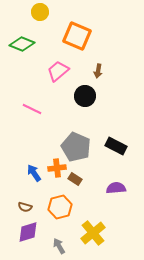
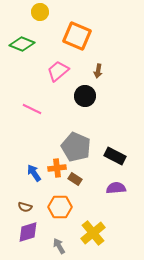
black rectangle: moved 1 px left, 10 px down
orange hexagon: rotated 15 degrees clockwise
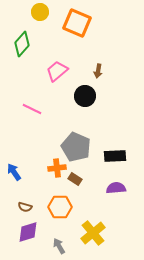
orange square: moved 13 px up
green diamond: rotated 70 degrees counterclockwise
pink trapezoid: moved 1 px left
black rectangle: rotated 30 degrees counterclockwise
blue arrow: moved 20 px left, 1 px up
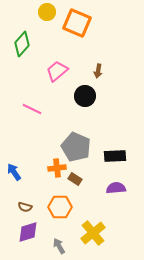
yellow circle: moved 7 px right
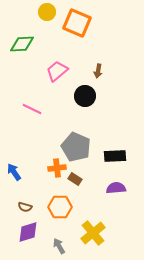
green diamond: rotated 45 degrees clockwise
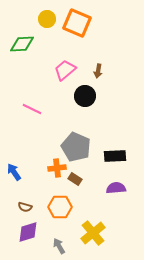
yellow circle: moved 7 px down
pink trapezoid: moved 8 px right, 1 px up
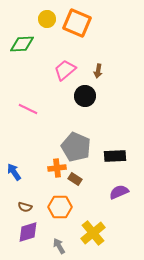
pink line: moved 4 px left
purple semicircle: moved 3 px right, 4 px down; rotated 18 degrees counterclockwise
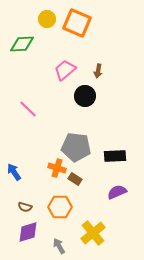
pink line: rotated 18 degrees clockwise
gray pentagon: rotated 16 degrees counterclockwise
orange cross: rotated 24 degrees clockwise
purple semicircle: moved 2 px left
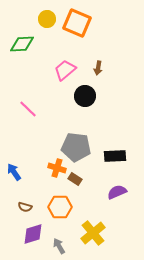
brown arrow: moved 3 px up
purple diamond: moved 5 px right, 2 px down
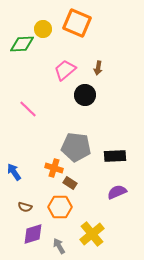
yellow circle: moved 4 px left, 10 px down
black circle: moved 1 px up
orange cross: moved 3 px left
brown rectangle: moved 5 px left, 4 px down
yellow cross: moved 1 px left, 1 px down
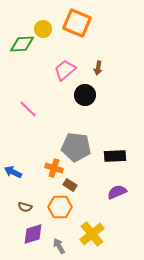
blue arrow: moved 1 px left; rotated 30 degrees counterclockwise
brown rectangle: moved 2 px down
